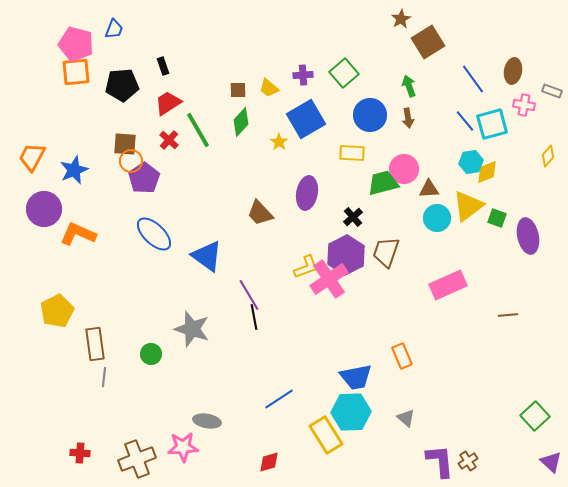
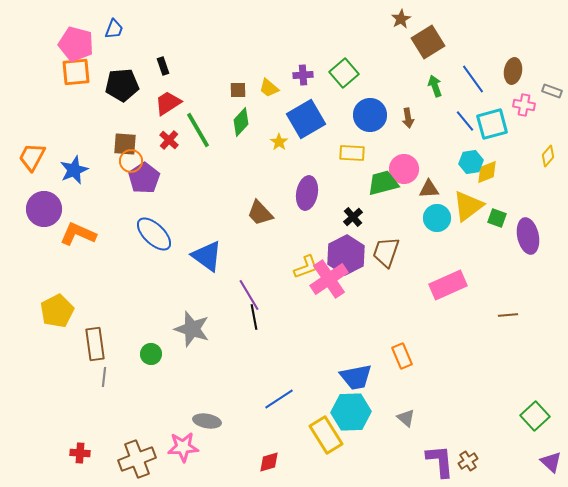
green arrow at (409, 86): moved 26 px right
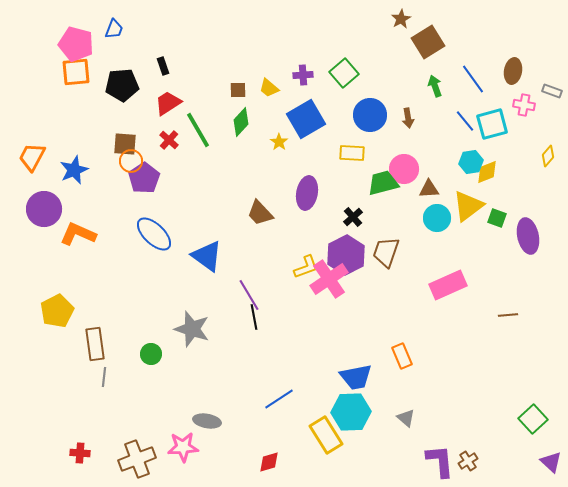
green square at (535, 416): moved 2 px left, 3 px down
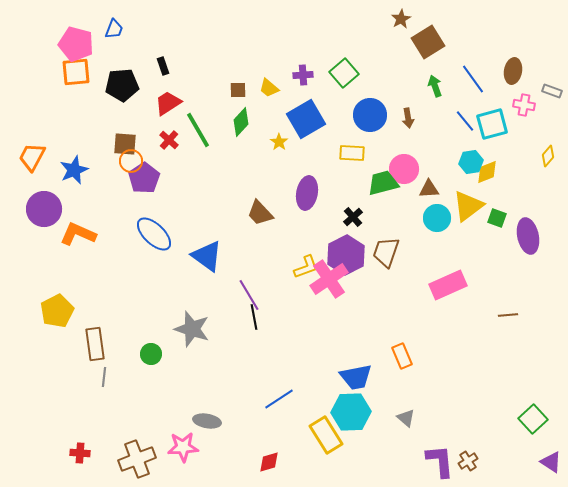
purple triangle at (551, 462): rotated 10 degrees counterclockwise
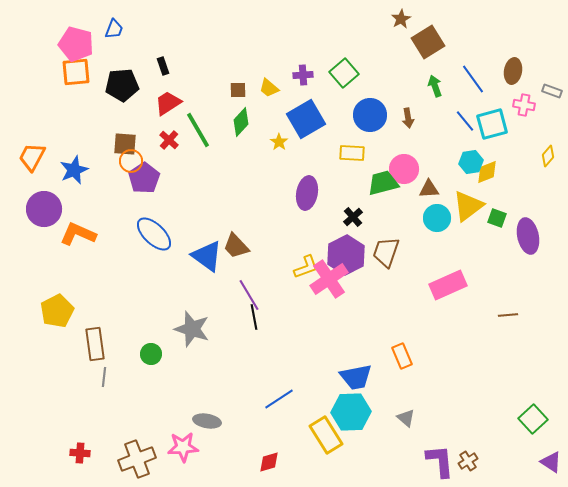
brown trapezoid at (260, 213): moved 24 px left, 33 px down
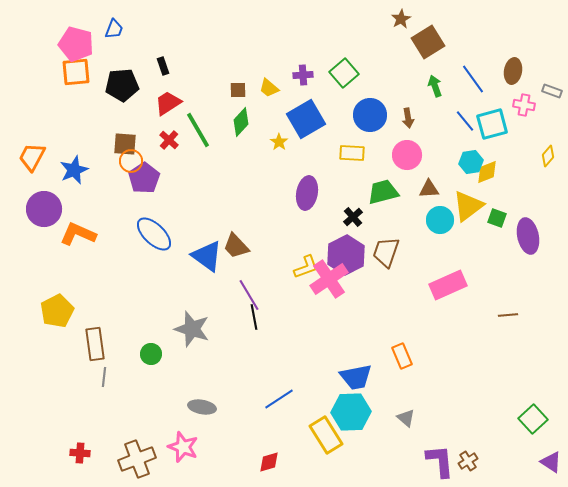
pink circle at (404, 169): moved 3 px right, 14 px up
green trapezoid at (383, 183): moved 9 px down
cyan circle at (437, 218): moved 3 px right, 2 px down
gray ellipse at (207, 421): moved 5 px left, 14 px up
pink star at (183, 447): rotated 24 degrees clockwise
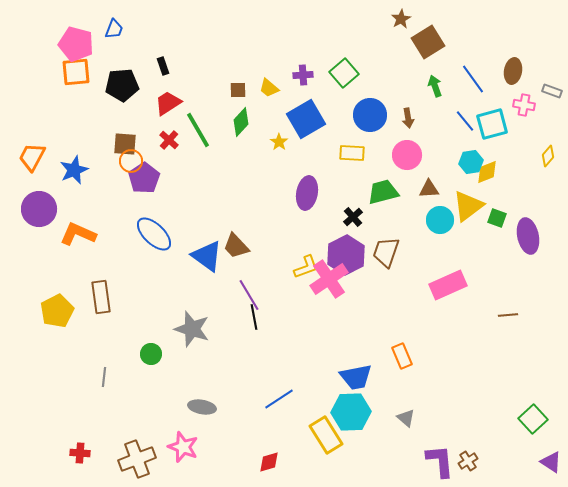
purple circle at (44, 209): moved 5 px left
brown rectangle at (95, 344): moved 6 px right, 47 px up
